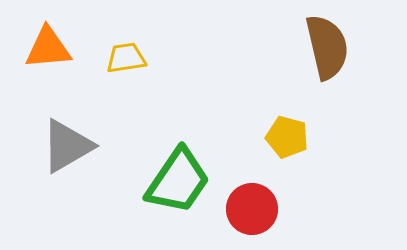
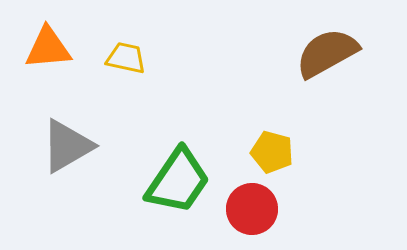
brown semicircle: moved 6 px down; rotated 106 degrees counterclockwise
yellow trapezoid: rotated 21 degrees clockwise
yellow pentagon: moved 15 px left, 15 px down
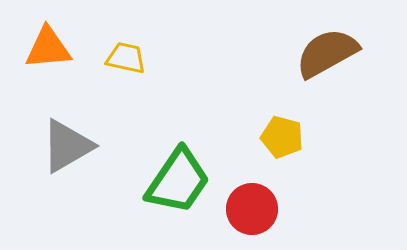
yellow pentagon: moved 10 px right, 15 px up
